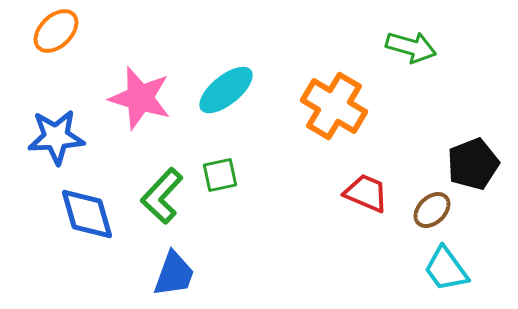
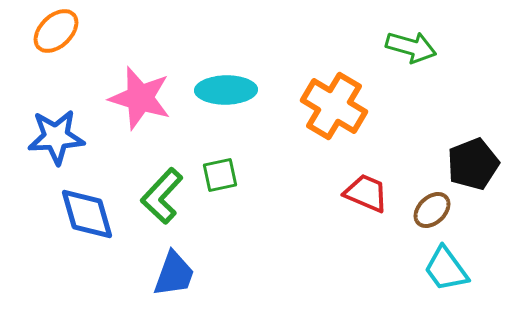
cyan ellipse: rotated 38 degrees clockwise
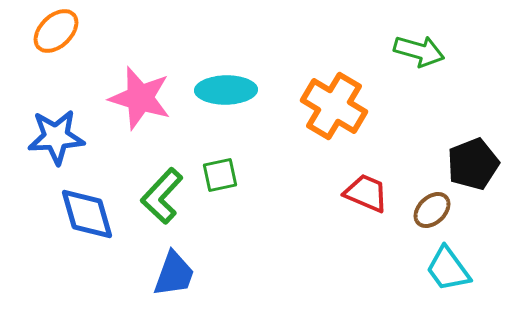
green arrow: moved 8 px right, 4 px down
cyan trapezoid: moved 2 px right
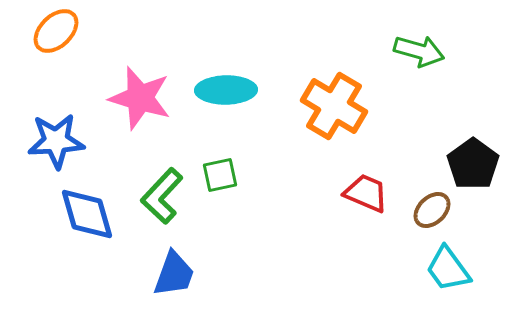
blue star: moved 4 px down
black pentagon: rotated 15 degrees counterclockwise
